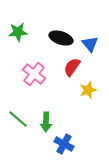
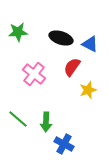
blue triangle: rotated 24 degrees counterclockwise
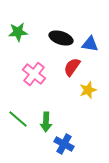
blue triangle: rotated 18 degrees counterclockwise
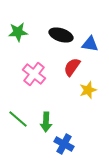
black ellipse: moved 3 px up
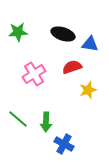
black ellipse: moved 2 px right, 1 px up
red semicircle: rotated 36 degrees clockwise
pink cross: rotated 20 degrees clockwise
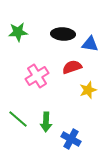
black ellipse: rotated 15 degrees counterclockwise
pink cross: moved 3 px right, 2 px down
blue cross: moved 7 px right, 5 px up
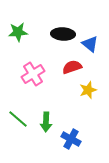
blue triangle: rotated 30 degrees clockwise
pink cross: moved 4 px left, 2 px up
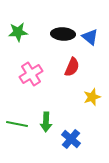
blue triangle: moved 7 px up
red semicircle: rotated 132 degrees clockwise
pink cross: moved 2 px left
yellow star: moved 4 px right, 7 px down
green line: moved 1 px left, 5 px down; rotated 30 degrees counterclockwise
blue cross: rotated 12 degrees clockwise
